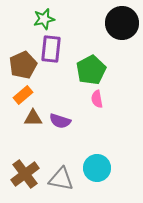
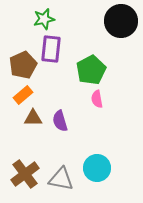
black circle: moved 1 px left, 2 px up
purple semicircle: rotated 55 degrees clockwise
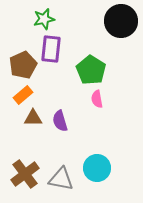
green pentagon: rotated 12 degrees counterclockwise
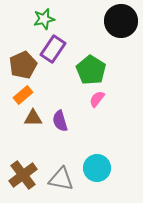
purple rectangle: moved 2 px right; rotated 28 degrees clockwise
pink semicircle: rotated 48 degrees clockwise
brown cross: moved 2 px left, 1 px down
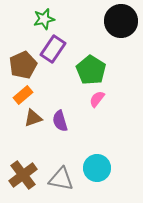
brown triangle: rotated 18 degrees counterclockwise
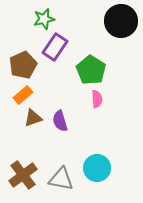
purple rectangle: moved 2 px right, 2 px up
pink semicircle: rotated 138 degrees clockwise
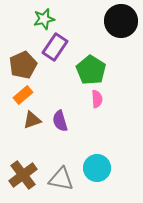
brown triangle: moved 1 px left, 2 px down
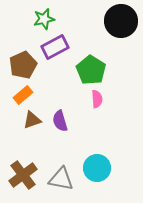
purple rectangle: rotated 28 degrees clockwise
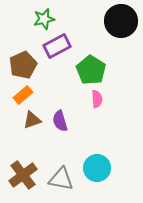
purple rectangle: moved 2 px right, 1 px up
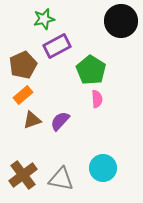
purple semicircle: rotated 60 degrees clockwise
cyan circle: moved 6 px right
